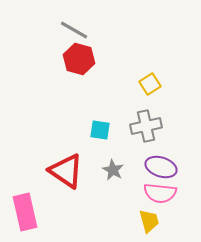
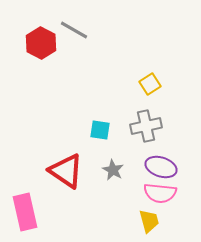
red hexagon: moved 38 px left, 16 px up; rotated 12 degrees clockwise
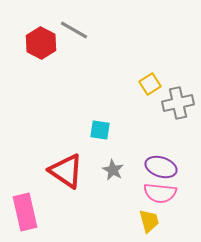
gray cross: moved 32 px right, 23 px up
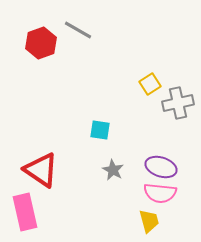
gray line: moved 4 px right
red hexagon: rotated 12 degrees clockwise
red triangle: moved 25 px left, 1 px up
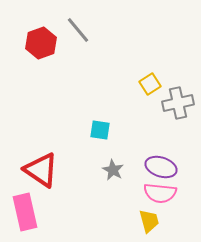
gray line: rotated 20 degrees clockwise
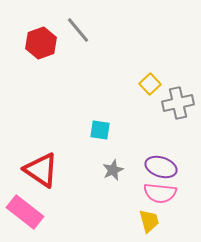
yellow square: rotated 10 degrees counterclockwise
gray star: rotated 20 degrees clockwise
pink rectangle: rotated 39 degrees counterclockwise
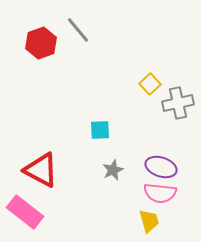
cyan square: rotated 10 degrees counterclockwise
red triangle: rotated 6 degrees counterclockwise
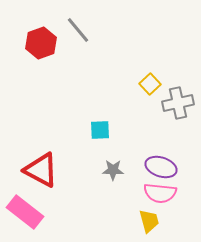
gray star: rotated 25 degrees clockwise
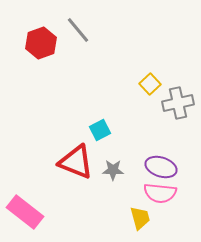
cyan square: rotated 25 degrees counterclockwise
red triangle: moved 35 px right, 8 px up; rotated 6 degrees counterclockwise
yellow trapezoid: moved 9 px left, 3 px up
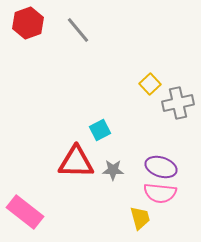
red hexagon: moved 13 px left, 20 px up
red triangle: rotated 21 degrees counterclockwise
